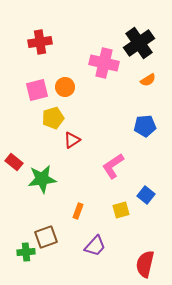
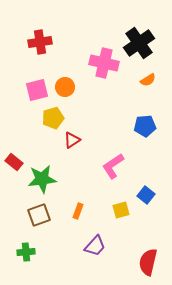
brown square: moved 7 px left, 22 px up
red semicircle: moved 3 px right, 2 px up
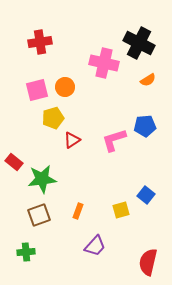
black cross: rotated 28 degrees counterclockwise
pink L-shape: moved 1 px right, 26 px up; rotated 16 degrees clockwise
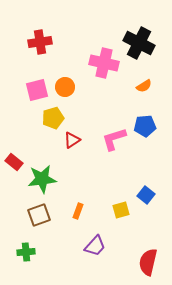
orange semicircle: moved 4 px left, 6 px down
pink L-shape: moved 1 px up
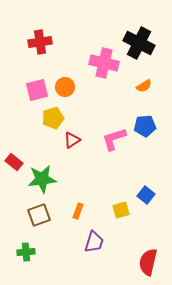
purple trapezoid: moved 1 px left, 4 px up; rotated 25 degrees counterclockwise
